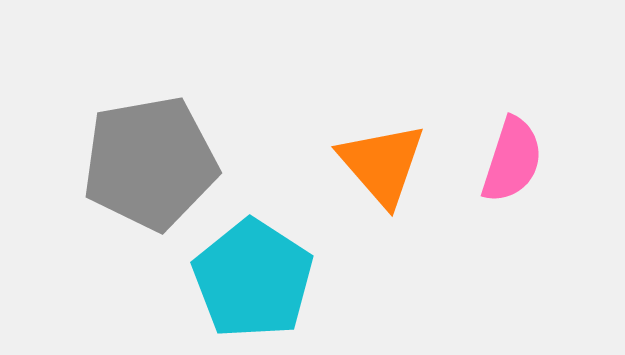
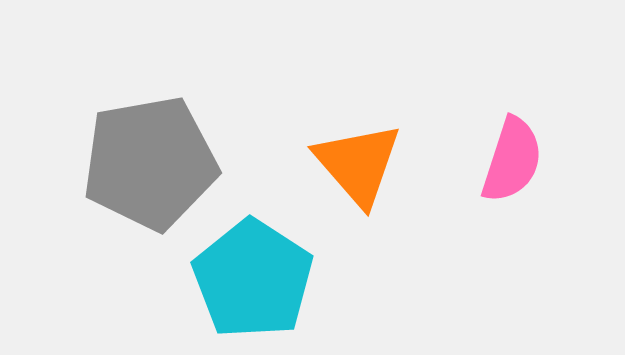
orange triangle: moved 24 px left
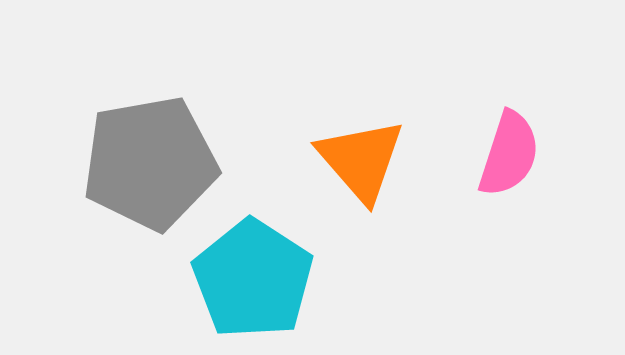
pink semicircle: moved 3 px left, 6 px up
orange triangle: moved 3 px right, 4 px up
